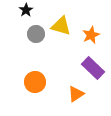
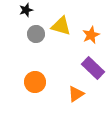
black star: rotated 16 degrees clockwise
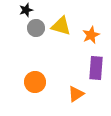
gray circle: moved 6 px up
purple rectangle: moved 3 px right; rotated 50 degrees clockwise
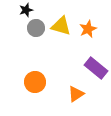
orange star: moved 3 px left, 6 px up
purple rectangle: rotated 55 degrees counterclockwise
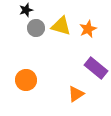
orange circle: moved 9 px left, 2 px up
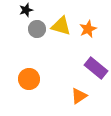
gray circle: moved 1 px right, 1 px down
orange circle: moved 3 px right, 1 px up
orange triangle: moved 3 px right, 2 px down
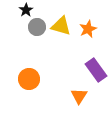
black star: rotated 16 degrees counterclockwise
gray circle: moved 2 px up
purple rectangle: moved 2 px down; rotated 15 degrees clockwise
orange triangle: rotated 24 degrees counterclockwise
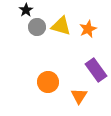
orange circle: moved 19 px right, 3 px down
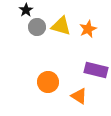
purple rectangle: rotated 40 degrees counterclockwise
orange triangle: rotated 30 degrees counterclockwise
